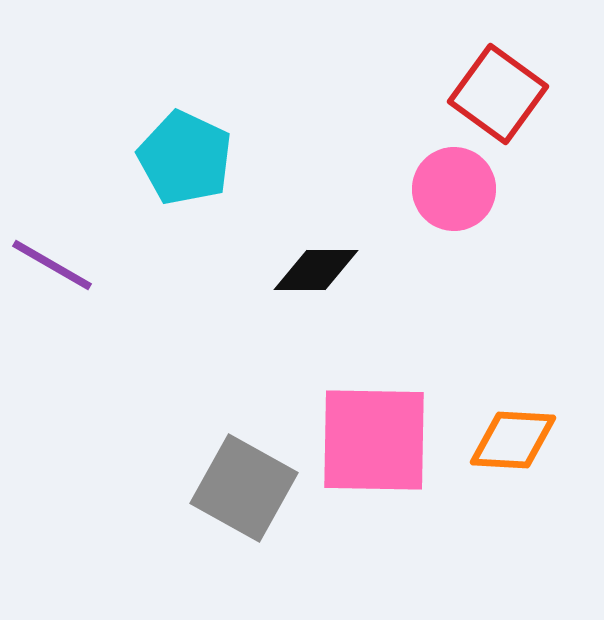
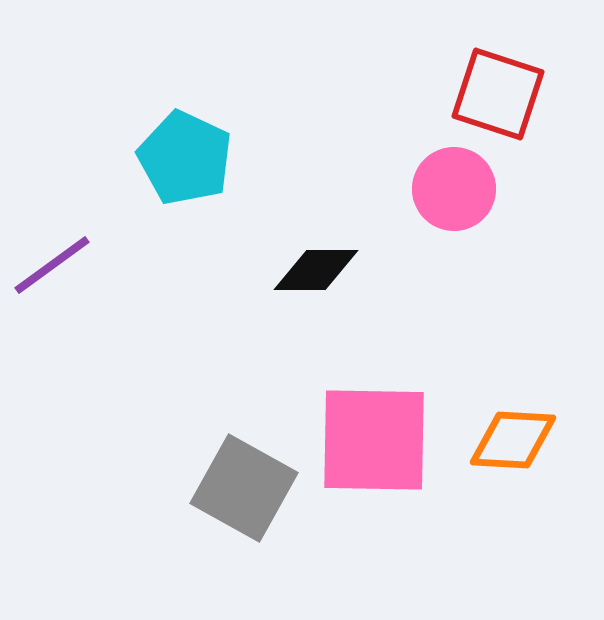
red square: rotated 18 degrees counterclockwise
purple line: rotated 66 degrees counterclockwise
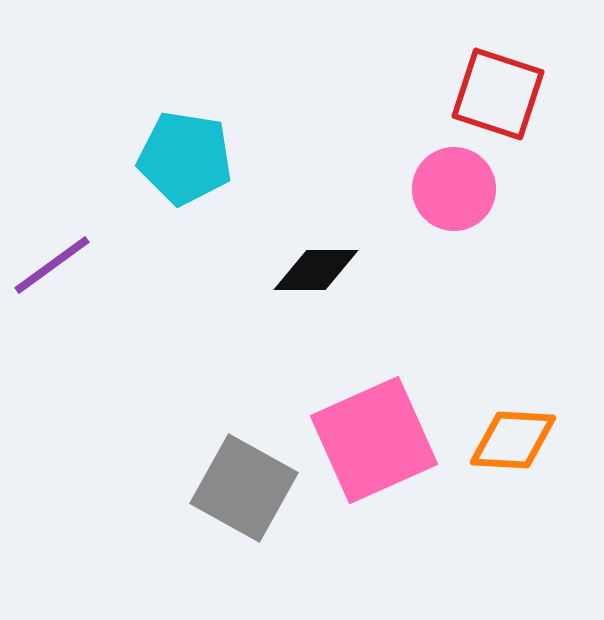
cyan pentagon: rotated 16 degrees counterclockwise
pink square: rotated 25 degrees counterclockwise
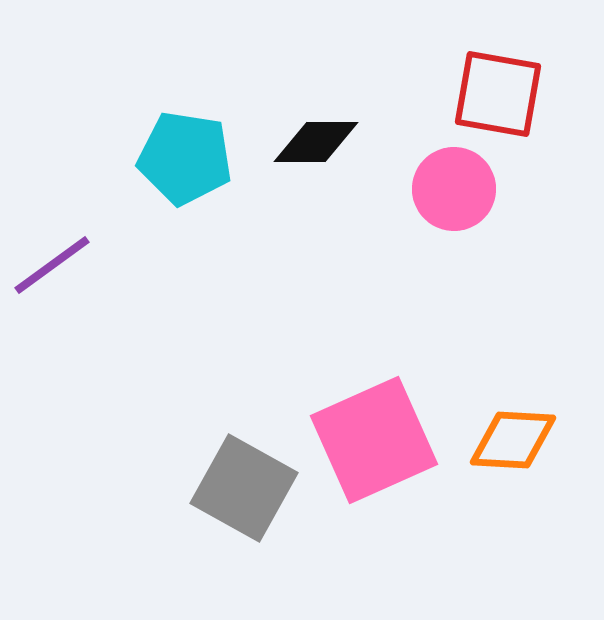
red square: rotated 8 degrees counterclockwise
black diamond: moved 128 px up
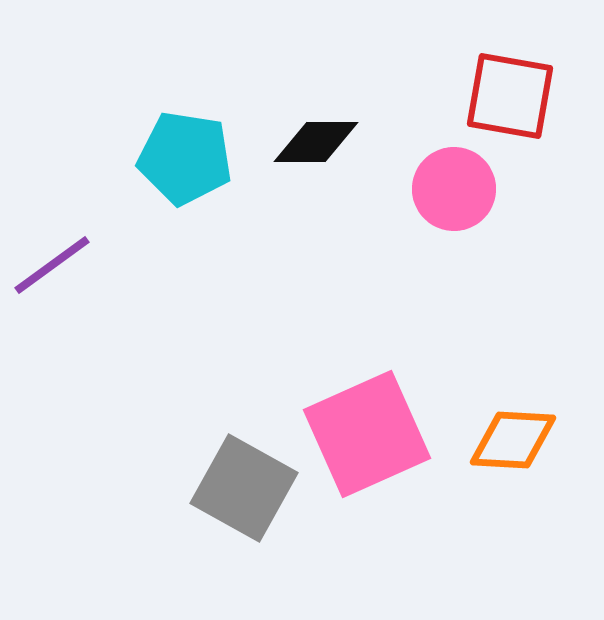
red square: moved 12 px right, 2 px down
pink square: moved 7 px left, 6 px up
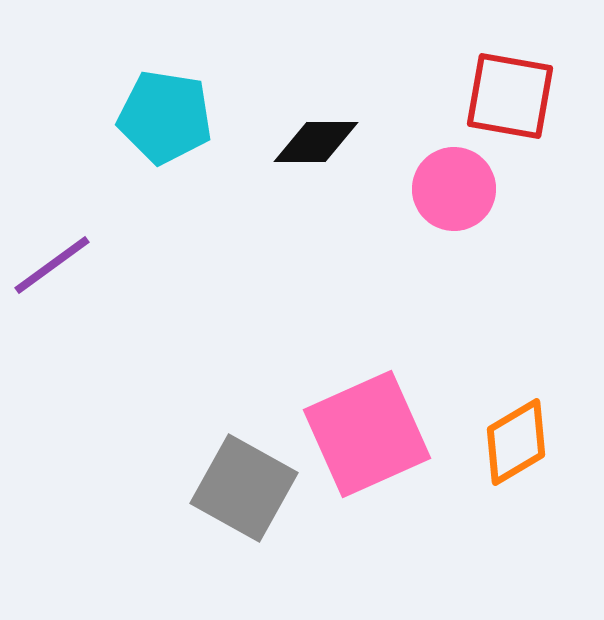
cyan pentagon: moved 20 px left, 41 px up
orange diamond: moved 3 px right, 2 px down; rotated 34 degrees counterclockwise
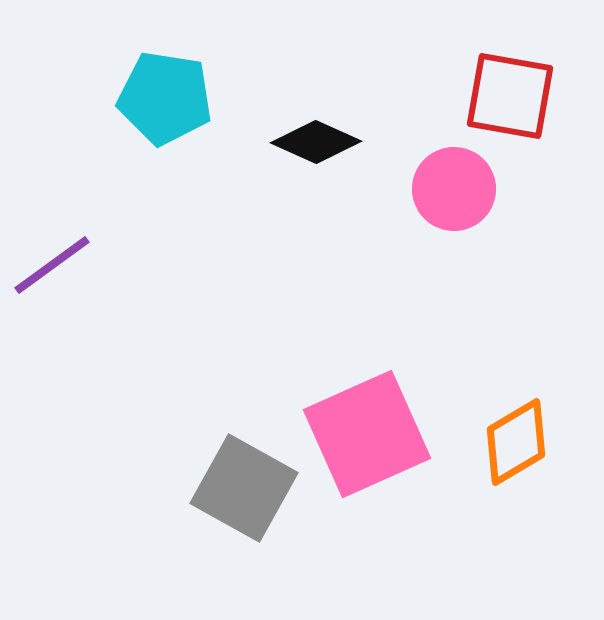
cyan pentagon: moved 19 px up
black diamond: rotated 24 degrees clockwise
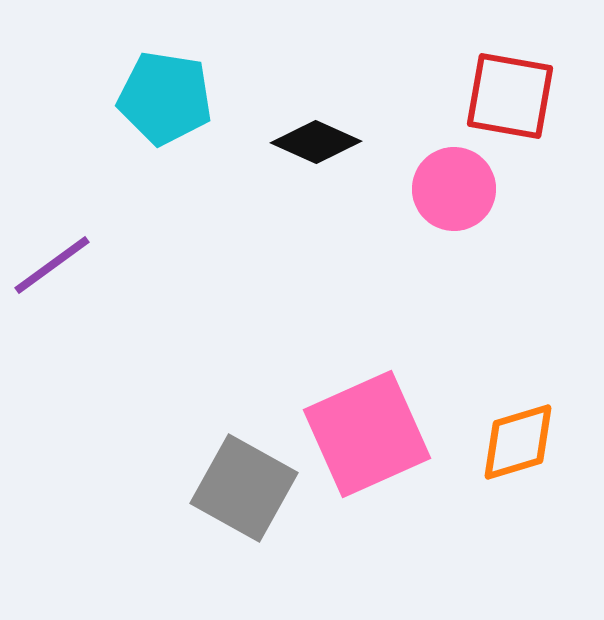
orange diamond: moved 2 px right; rotated 14 degrees clockwise
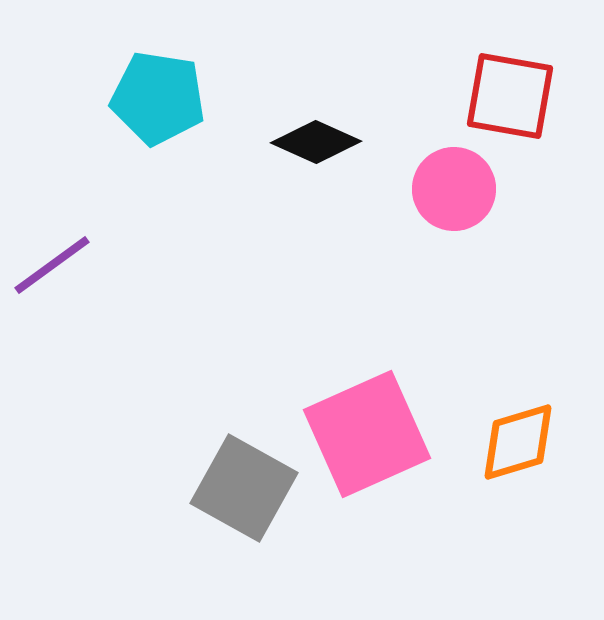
cyan pentagon: moved 7 px left
